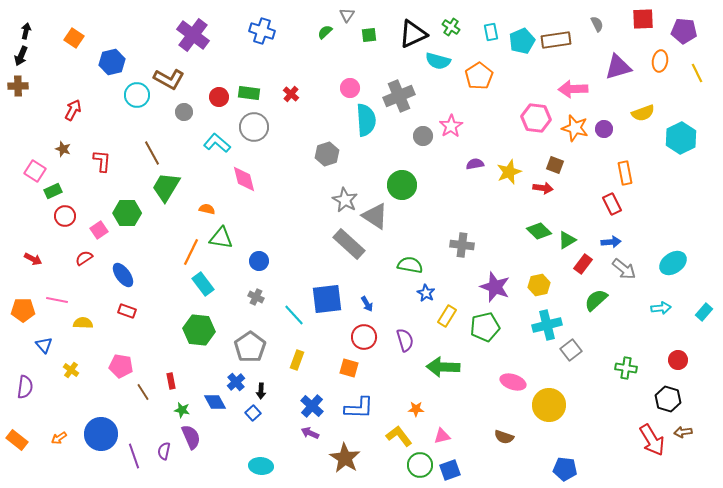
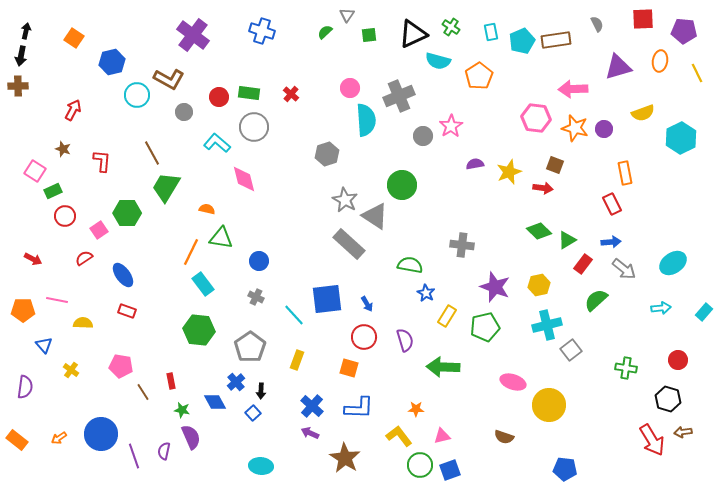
black arrow at (21, 56): rotated 12 degrees counterclockwise
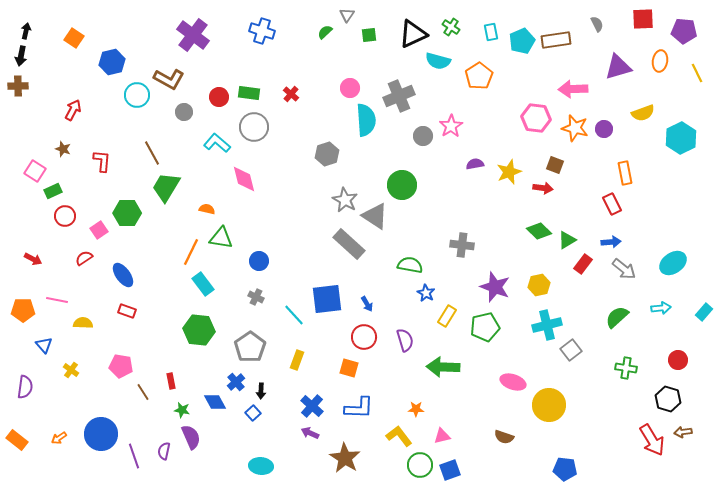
green semicircle at (596, 300): moved 21 px right, 17 px down
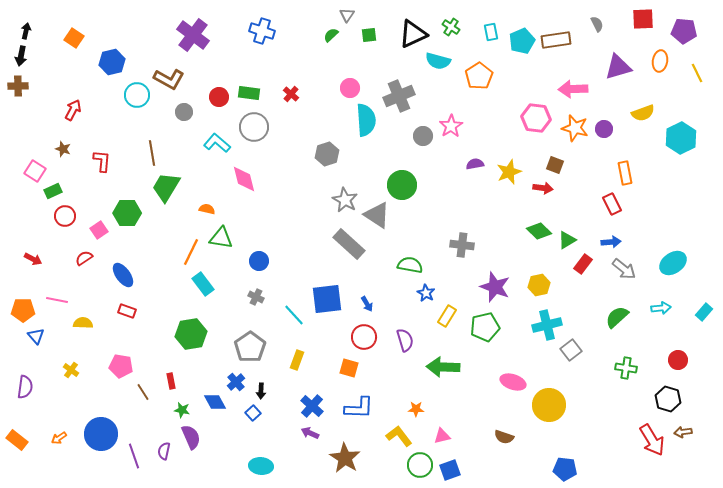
green semicircle at (325, 32): moved 6 px right, 3 px down
brown line at (152, 153): rotated 20 degrees clockwise
gray triangle at (375, 216): moved 2 px right, 1 px up
green hexagon at (199, 330): moved 8 px left, 4 px down; rotated 16 degrees counterclockwise
blue triangle at (44, 345): moved 8 px left, 9 px up
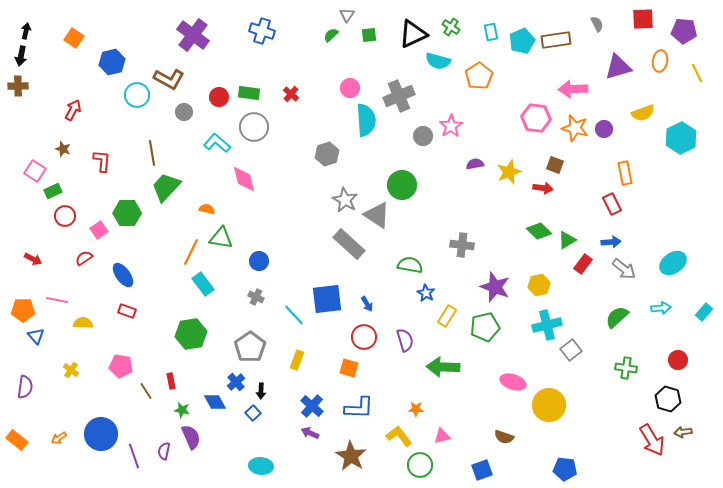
green trapezoid at (166, 187): rotated 12 degrees clockwise
brown line at (143, 392): moved 3 px right, 1 px up
brown star at (345, 458): moved 6 px right, 2 px up
blue square at (450, 470): moved 32 px right
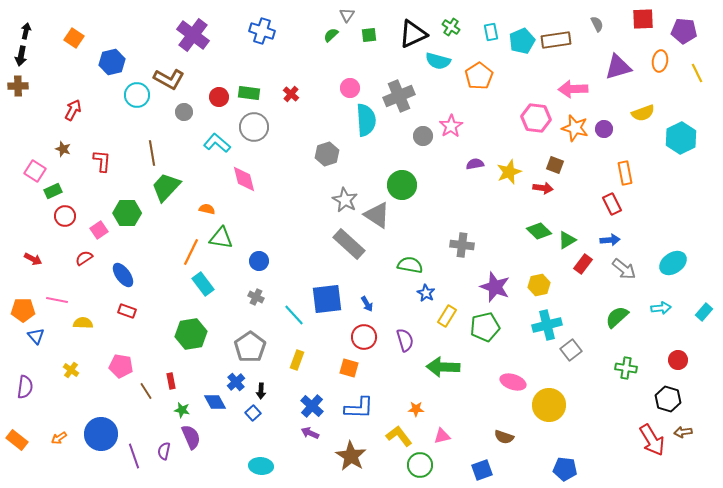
blue arrow at (611, 242): moved 1 px left, 2 px up
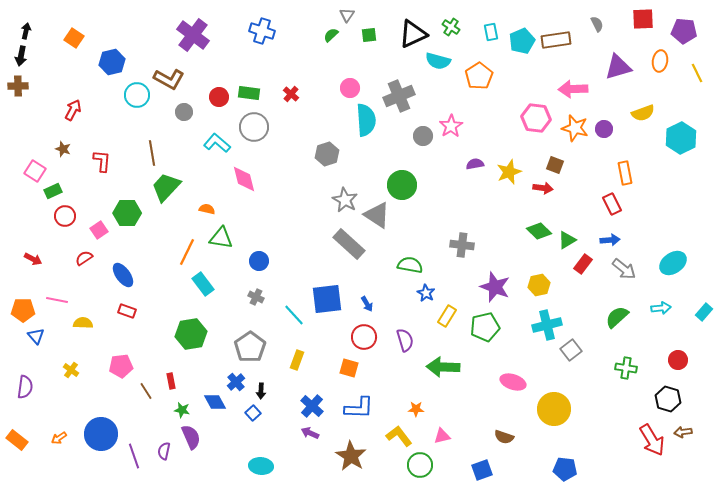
orange line at (191, 252): moved 4 px left
pink pentagon at (121, 366): rotated 15 degrees counterclockwise
yellow circle at (549, 405): moved 5 px right, 4 px down
